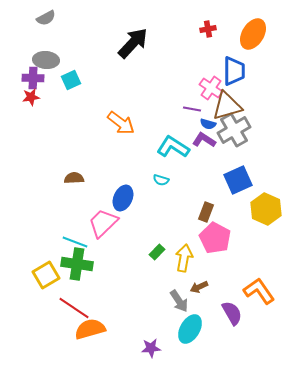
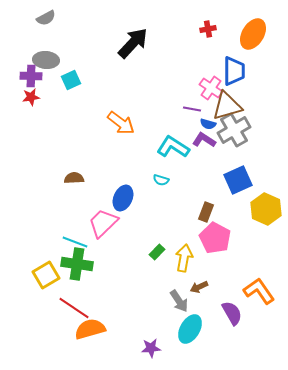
purple cross: moved 2 px left, 2 px up
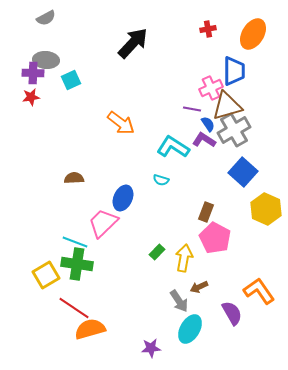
purple cross: moved 2 px right, 3 px up
pink cross: rotated 30 degrees clockwise
blue semicircle: rotated 140 degrees counterclockwise
blue square: moved 5 px right, 8 px up; rotated 24 degrees counterclockwise
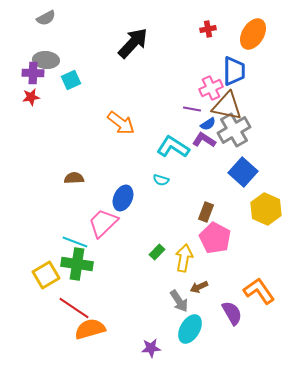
brown triangle: rotated 28 degrees clockwise
blue semicircle: rotated 91 degrees clockwise
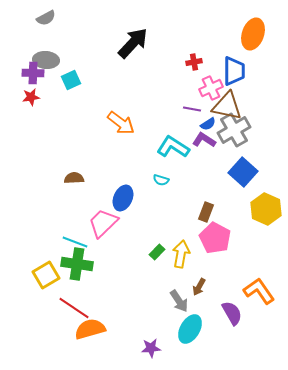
red cross: moved 14 px left, 33 px down
orange ellipse: rotated 12 degrees counterclockwise
yellow arrow: moved 3 px left, 4 px up
brown arrow: rotated 36 degrees counterclockwise
